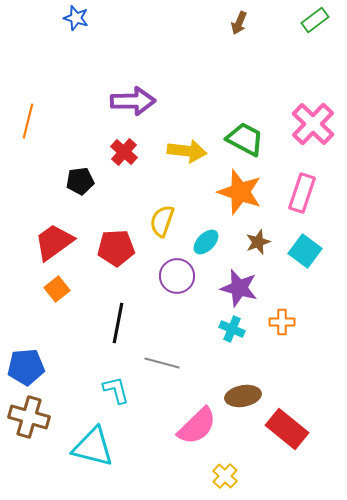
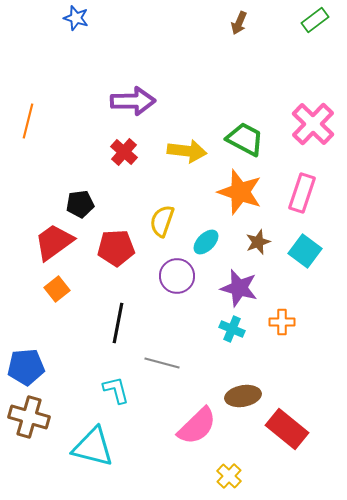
black pentagon: moved 23 px down
yellow cross: moved 4 px right
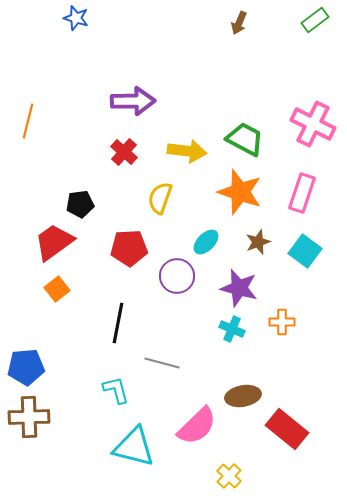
pink cross: rotated 18 degrees counterclockwise
yellow semicircle: moved 2 px left, 23 px up
red pentagon: moved 13 px right
brown cross: rotated 18 degrees counterclockwise
cyan triangle: moved 41 px right
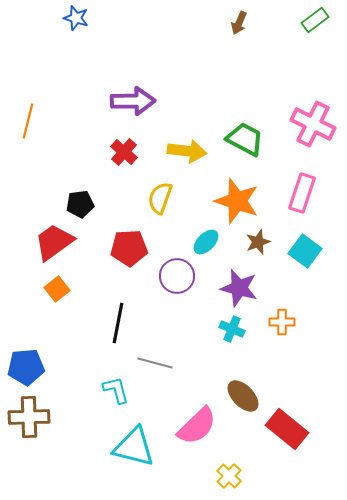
orange star: moved 3 px left, 9 px down
gray line: moved 7 px left
brown ellipse: rotated 56 degrees clockwise
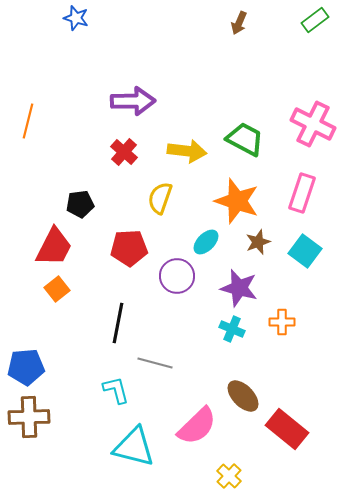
red trapezoid: moved 5 px down; rotated 153 degrees clockwise
